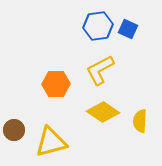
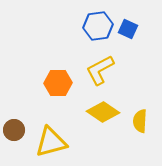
orange hexagon: moved 2 px right, 1 px up
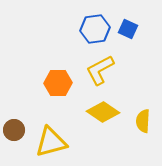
blue hexagon: moved 3 px left, 3 px down
yellow semicircle: moved 3 px right
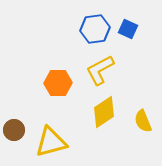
yellow diamond: moved 1 px right; rotated 68 degrees counterclockwise
yellow semicircle: rotated 25 degrees counterclockwise
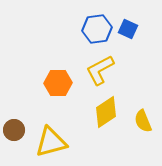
blue hexagon: moved 2 px right
yellow diamond: moved 2 px right
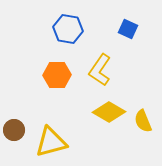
blue hexagon: moved 29 px left; rotated 16 degrees clockwise
yellow L-shape: rotated 28 degrees counterclockwise
orange hexagon: moved 1 px left, 8 px up
yellow diamond: moved 3 px right; rotated 64 degrees clockwise
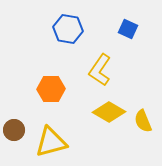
orange hexagon: moved 6 px left, 14 px down
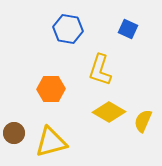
yellow L-shape: rotated 16 degrees counterclockwise
yellow semicircle: rotated 45 degrees clockwise
brown circle: moved 3 px down
